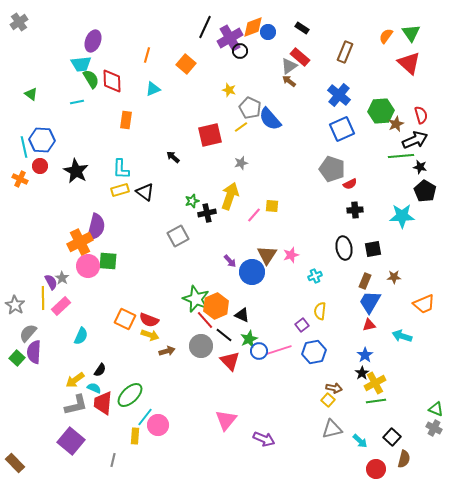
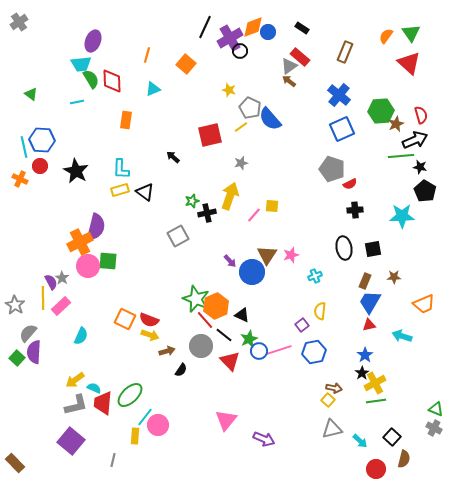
black semicircle at (100, 370): moved 81 px right
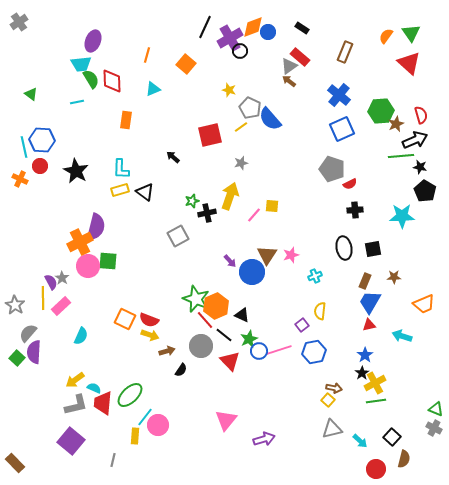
purple arrow at (264, 439): rotated 40 degrees counterclockwise
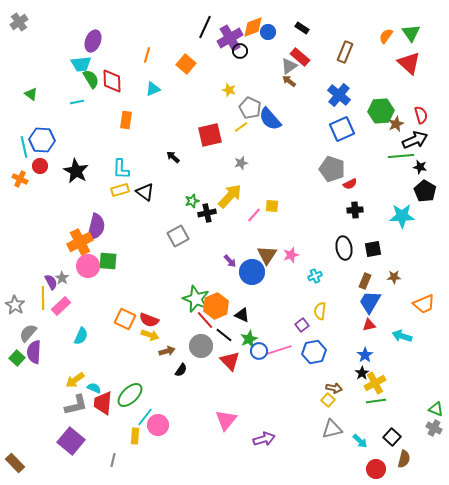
yellow arrow at (230, 196): rotated 24 degrees clockwise
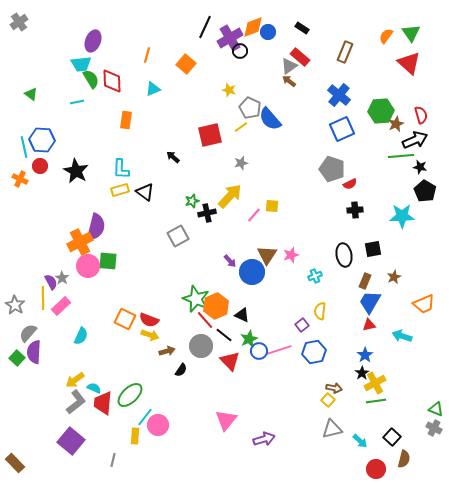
black ellipse at (344, 248): moved 7 px down
brown star at (394, 277): rotated 24 degrees counterclockwise
gray L-shape at (76, 405): moved 3 px up; rotated 25 degrees counterclockwise
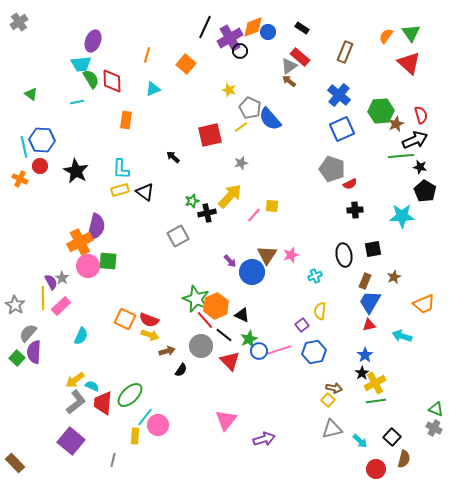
cyan semicircle at (94, 388): moved 2 px left, 2 px up
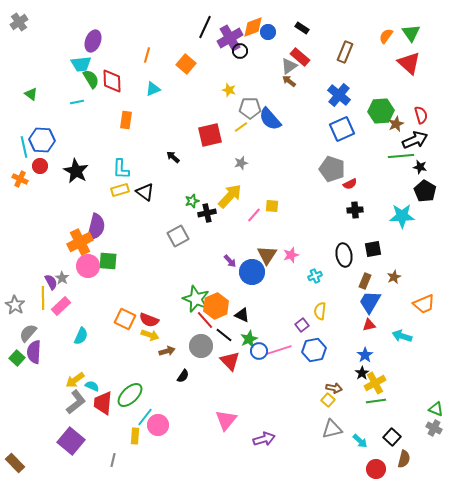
gray pentagon at (250, 108): rotated 25 degrees counterclockwise
blue hexagon at (314, 352): moved 2 px up
black semicircle at (181, 370): moved 2 px right, 6 px down
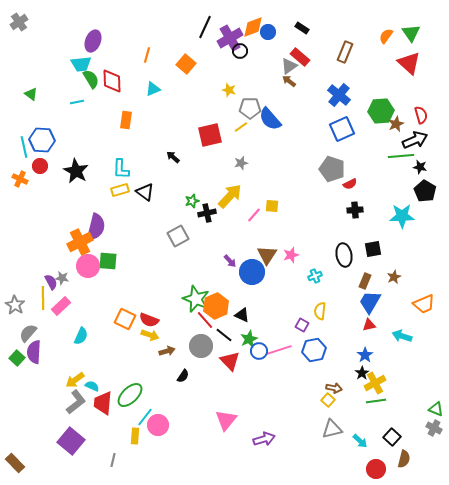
gray star at (62, 278): rotated 24 degrees counterclockwise
purple square at (302, 325): rotated 24 degrees counterclockwise
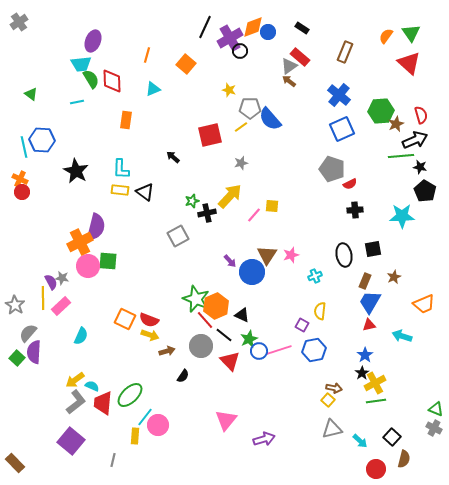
red circle at (40, 166): moved 18 px left, 26 px down
yellow rectangle at (120, 190): rotated 24 degrees clockwise
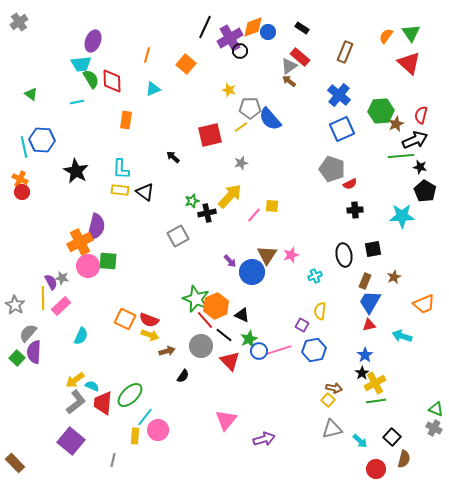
red semicircle at (421, 115): rotated 150 degrees counterclockwise
pink circle at (158, 425): moved 5 px down
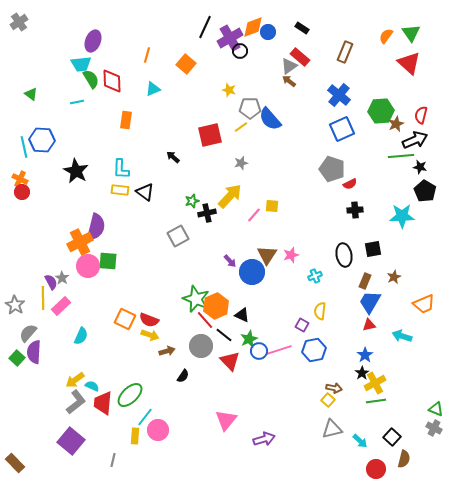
gray star at (62, 278): rotated 24 degrees clockwise
